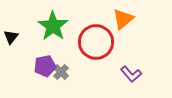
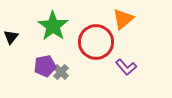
purple L-shape: moved 5 px left, 7 px up
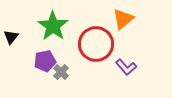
red circle: moved 2 px down
purple pentagon: moved 5 px up
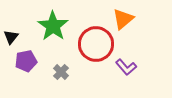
purple pentagon: moved 19 px left
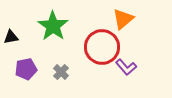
black triangle: rotated 42 degrees clockwise
red circle: moved 6 px right, 3 px down
purple pentagon: moved 8 px down
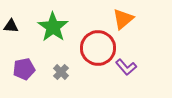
green star: moved 1 px down
black triangle: moved 11 px up; rotated 14 degrees clockwise
red circle: moved 4 px left, 1 px down
purple pentagon: moved 2 px left
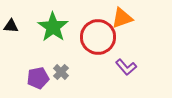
orange triangle: moved 1 px left, 1 px up; rotated 20 degrees clockwise
red circle: moved 11 px up
purple pentagon: moved 14 px right, 9 px down
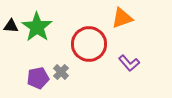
green star: moved 16 px left
red circle: moved 9 px left, 7 px down
purple L-shape: moved 3 px right, 4 px up
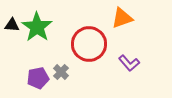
black triangle: moved 1 px right, 1 px up
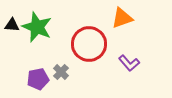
green star: rotated 12 degrees counterclockwise
purple pentagon: moved 1 px down
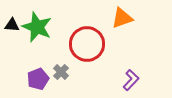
red circle: moved 2 px left
purple L-shape: moved 2 px right, 17 px down; rotated 95 degrees counterclockwise
purple pentagon: rotated 10 degrees counterclockwise
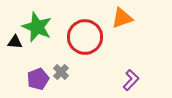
black triangle: moved 3 px right, 17 px down
red circle: moved 2 px left, 7 px up
